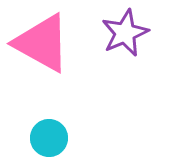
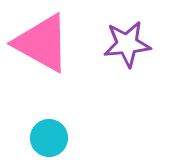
purple star: moved 2 px right, 11 px down; rotated 18 degrees clockwise
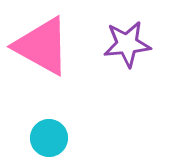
pink triangle: moved 3 px down
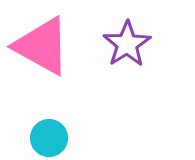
purple star: rotated 27 degrees counterclockwise
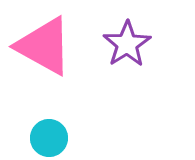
pink triangle: moved 2 px right
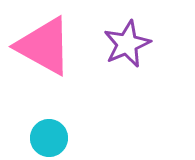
purple star: rotated 9 degrees clockwise
